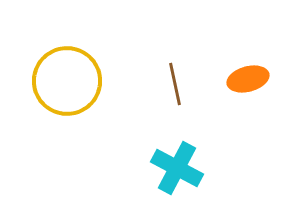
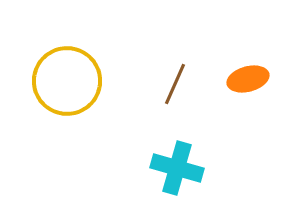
brown line: rotated 36 degrees clockwise
cyan cross: rotated 12 degrees counterclockwise
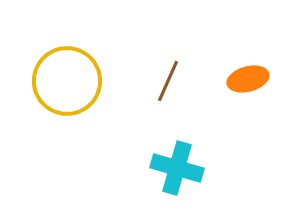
brown line: moved 7 px left, 3 px up
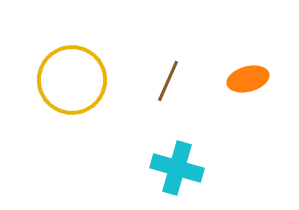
yellow circle: moved 5 px right, 1 px up
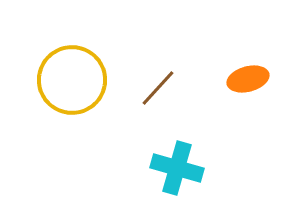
brown line: moved 10 px left, 7 px down; rotated 18 degrees clockwise
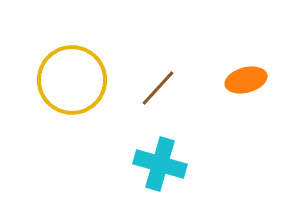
orange ellipse: moved 2 px left, 1 px down
cyan cross: moved 17 px left, 4 px up
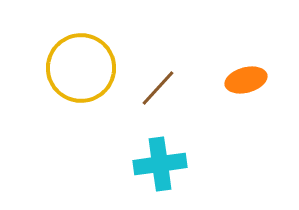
yellow circle: moved 9 px right, 12 px up
cyan cross: rotated 24 degrees counterclockwise
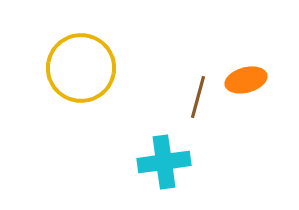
brown line: moved 40 px right, 9 px down; rotated 27 degrees counterclockwise
cyan cross: moved 4 px right, 2 px up
